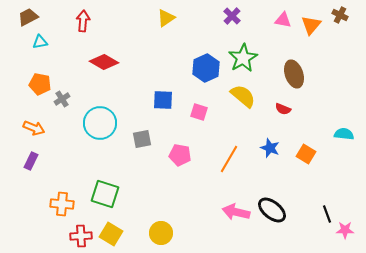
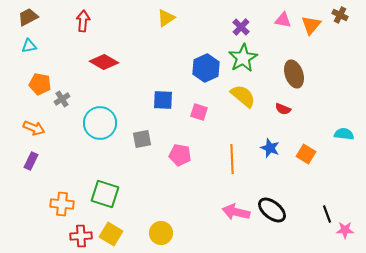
purple cross: moved 9 px right, 11 px down
cyan triangle: moved 11 px left, 4 px down
orange line: moved 3 px right; rotated 32 degrees counterclockwise
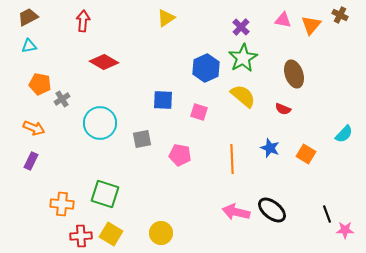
cyan semicircle: rotated 126 degrees clockwise
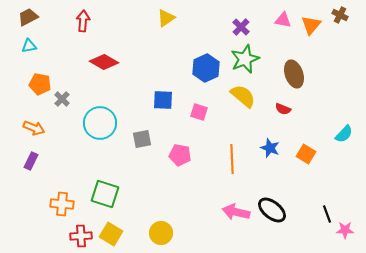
green star: moved 2 px right, 1 px down; rotated 8 degrees clockwise
gray cross: rotated 14 degrees counterclockwise
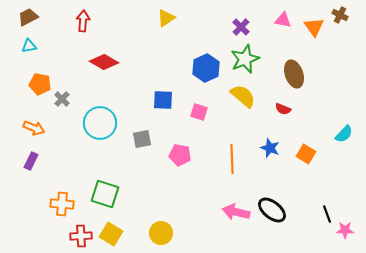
orange triangle: moved 3 px right, 2 px down; rotated 15 degrees counterclockwise
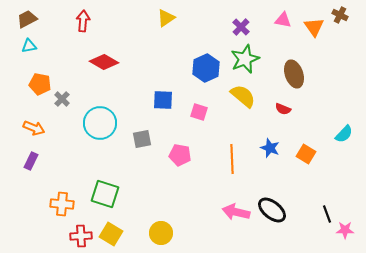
brown trapezoid: moved 1 px left, 2 px down
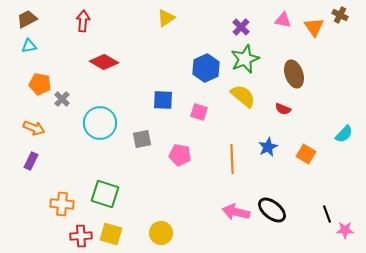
blue star: moved 2 px left, 1 px up; rotated 24 degrees clockwise
yellow square: rotated 15 degrees counterclockwise
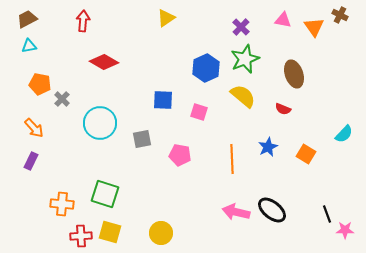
orange arrow: rotated 25 degrees clockwise
yellow square: moved 1 px left, 2 px up
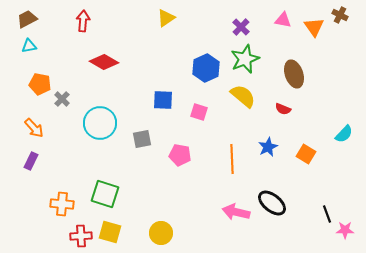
black ellipse: moved 7 px up
